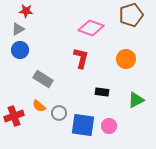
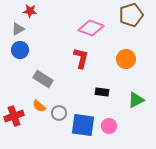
red star: moved 4 px right
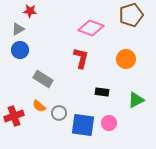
pink circle: moved 3 px up
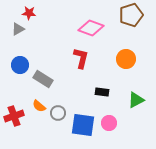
red star: moved 1 px left, 2 px down
blue circle: moved 15 px down
gray circle: moved 1 px left
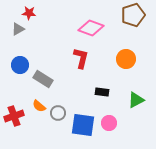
brown pentagon: moved 2 px right
